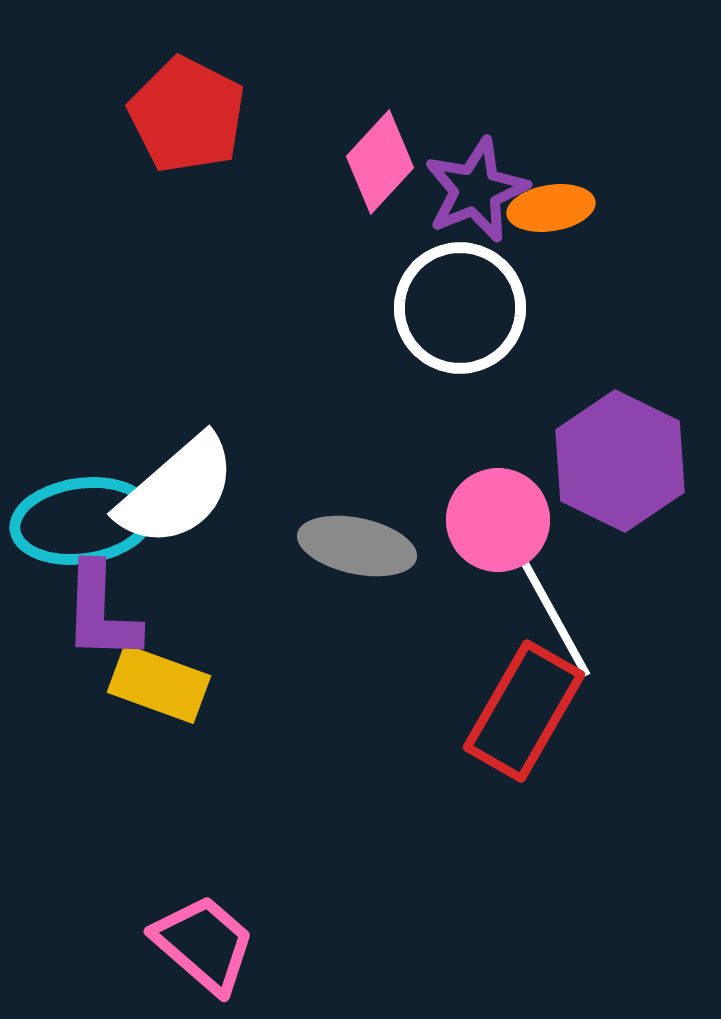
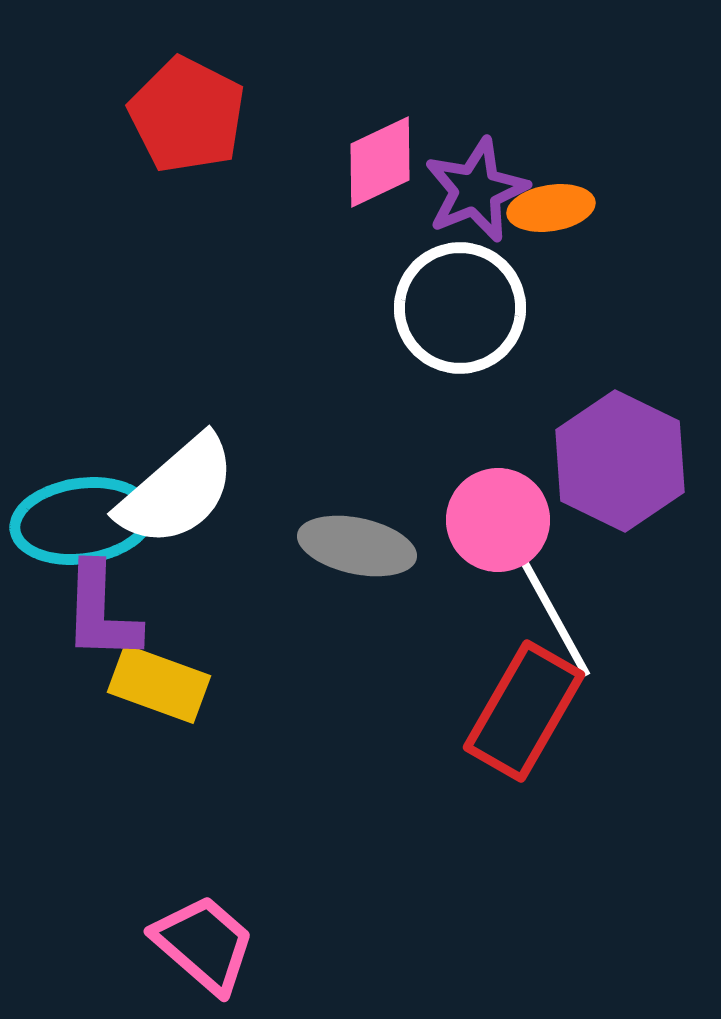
pink diamond: rotated 22 degrees clockwise
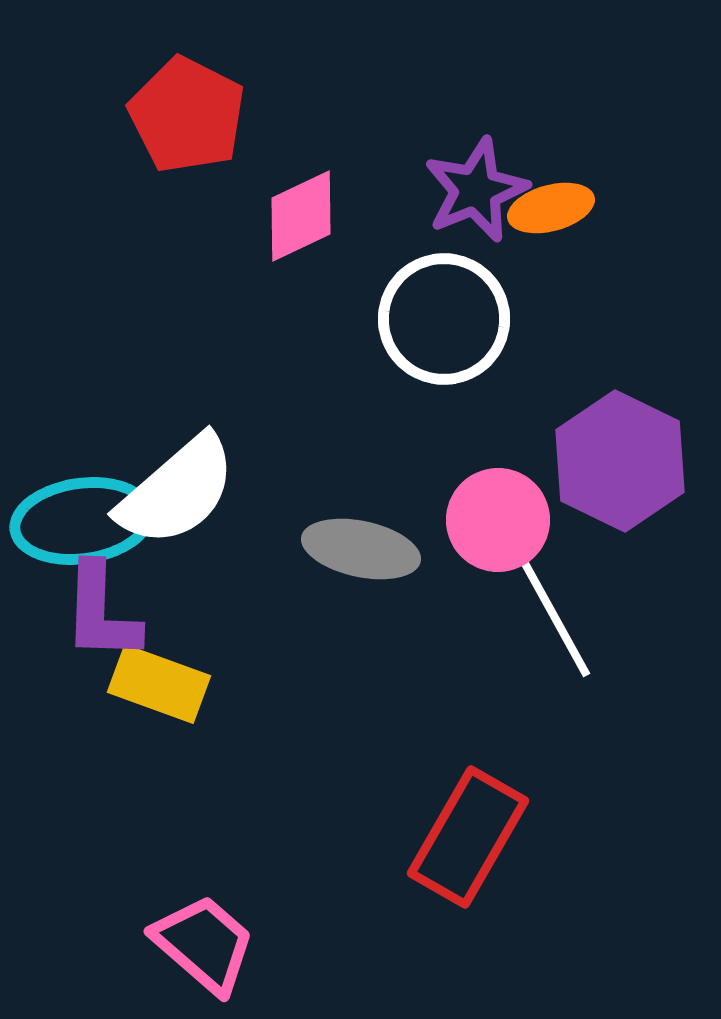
pink diamond: moved 79 px left, 54 px down
orange ellipse: rotated 6 degrees counterclockwise
white circle: moved 16 px left, 11 px down
gray ellipse: moved 4 px right, 3 px down
red rectangle: moved 56 px left, 126 px down
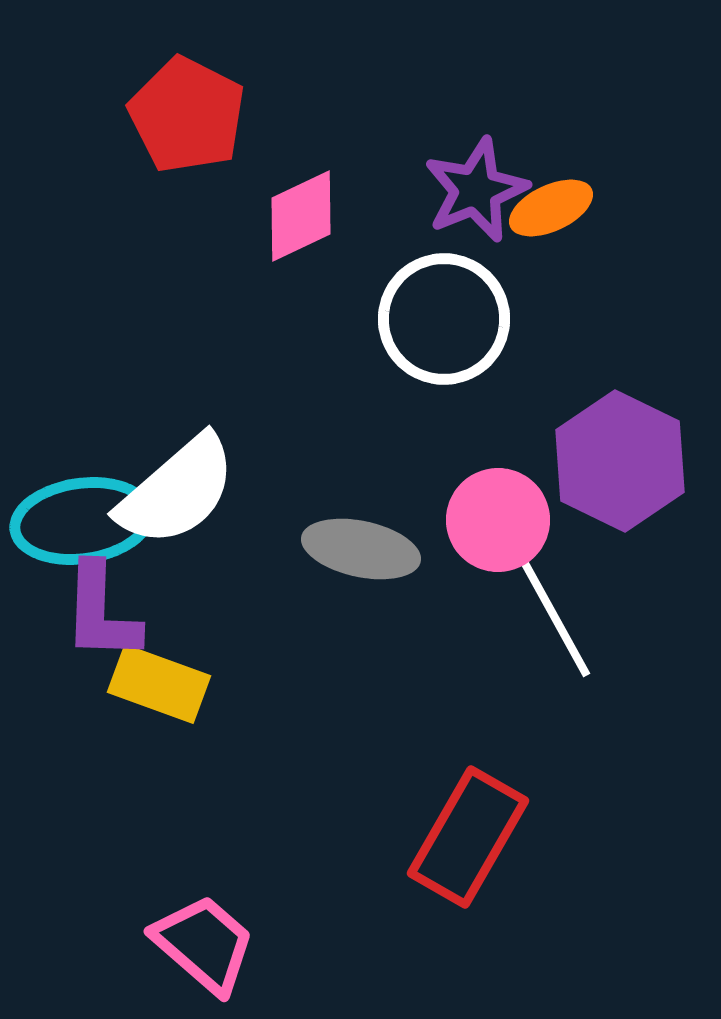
orange ellipse: rotated 10 degrees counterclockwise
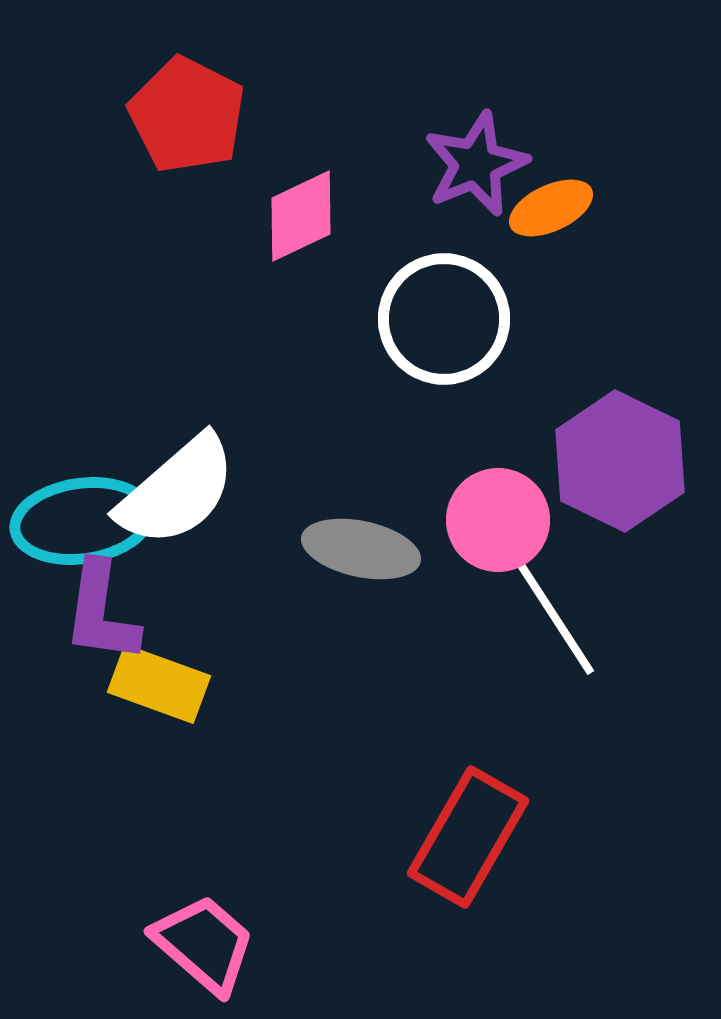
purple star: moved 26 px up
purple L-shape: rotated 6 degrees clockwise
white line: rotated 4 degrees counterclockwise
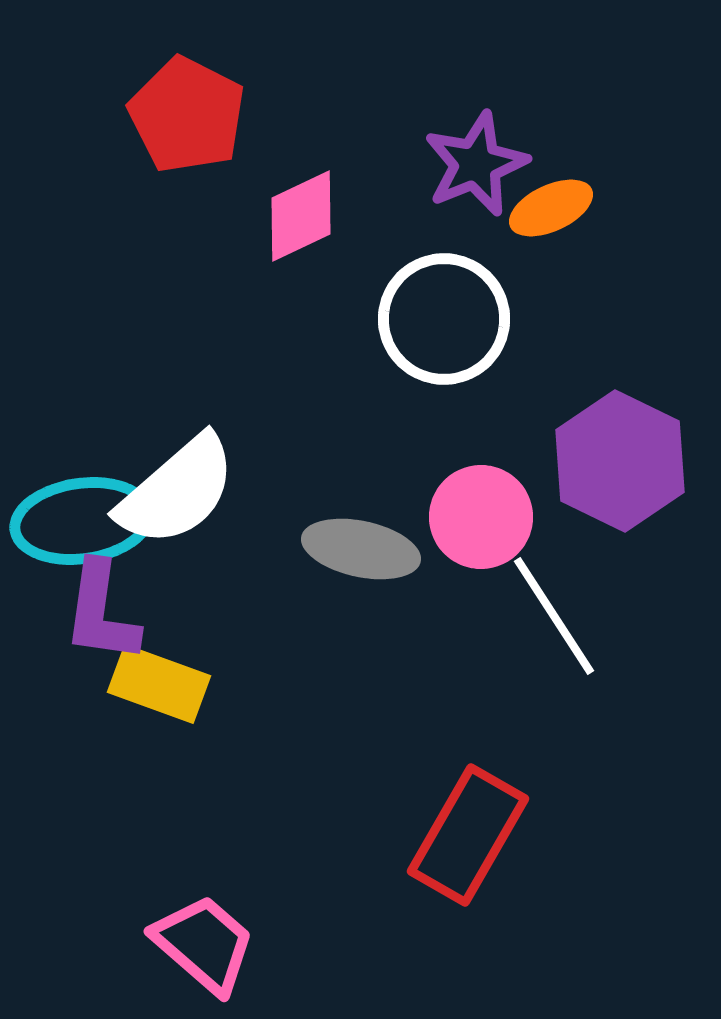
pink circle: moved 17 px left, 3 px up
red rectangle: moved 2 px up
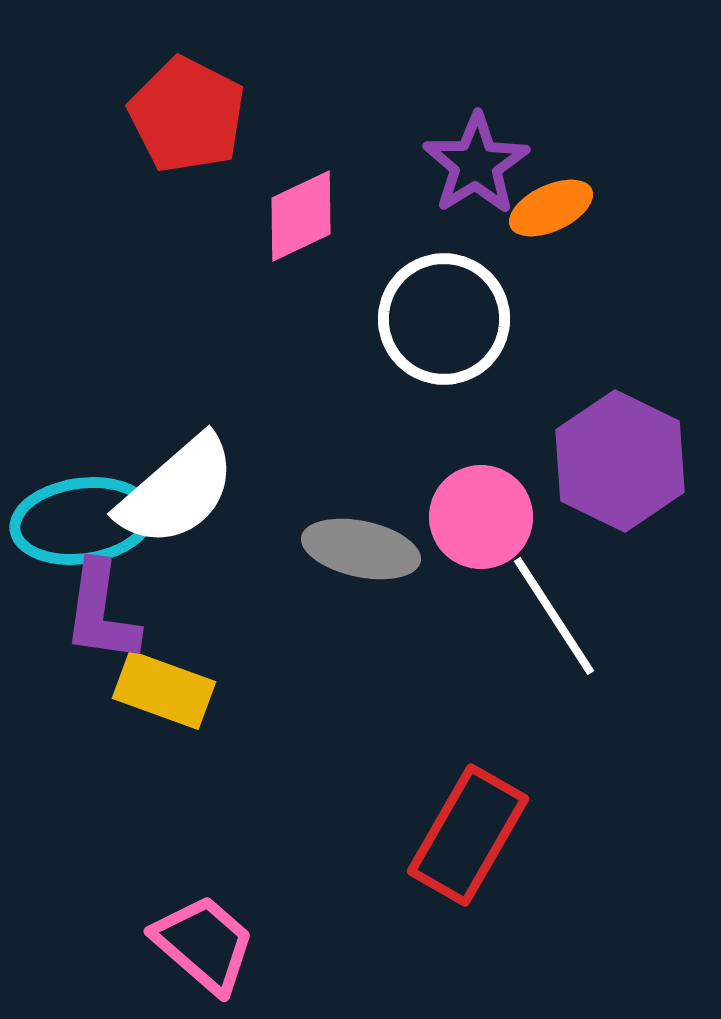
purple star: rotated 10 degrees counterclockwise
yellow rectangle: moved 5 px right, 6 px down
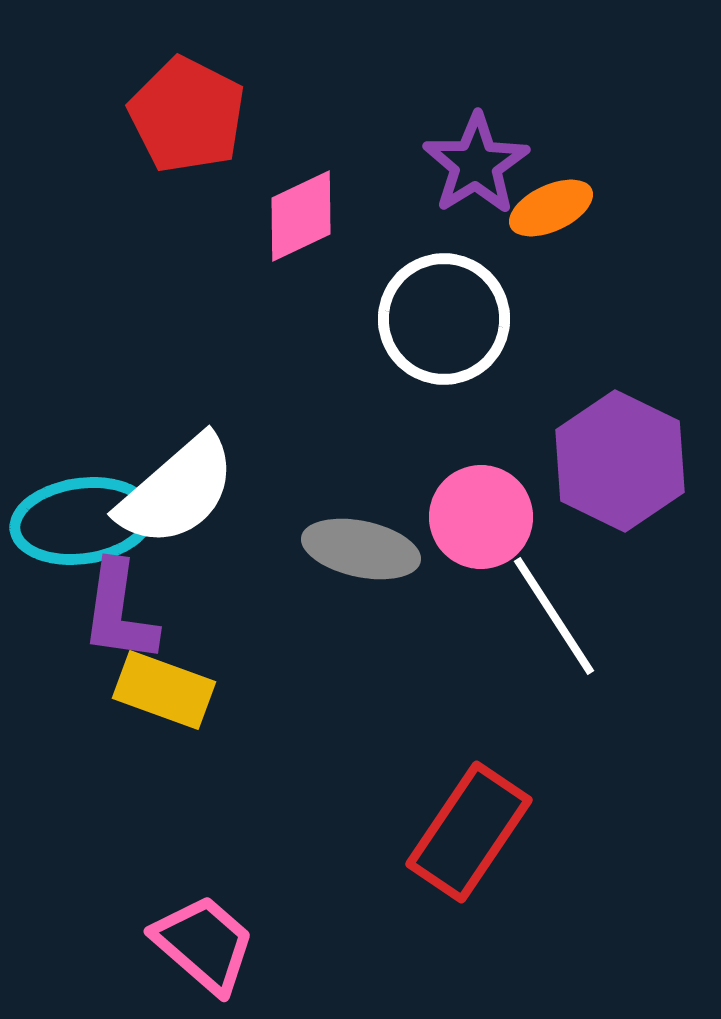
purple L-shape: moved 18 px right
red rectangle: moved 1 px right, 3 px up; rotated 4 degrees clockwise
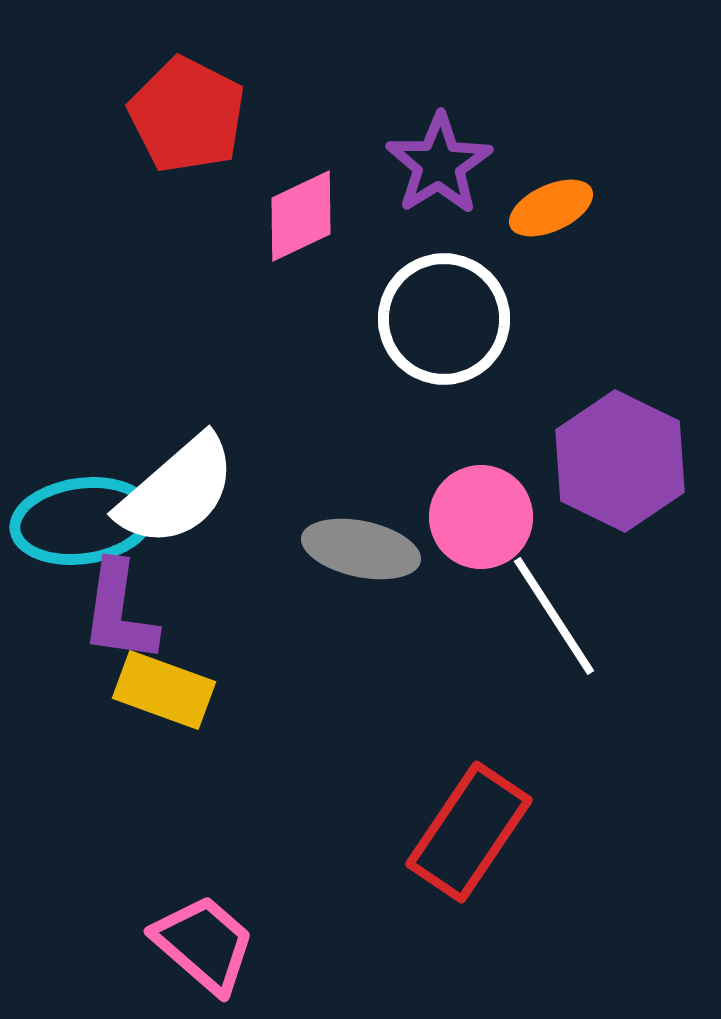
purple star: moved 37 px left
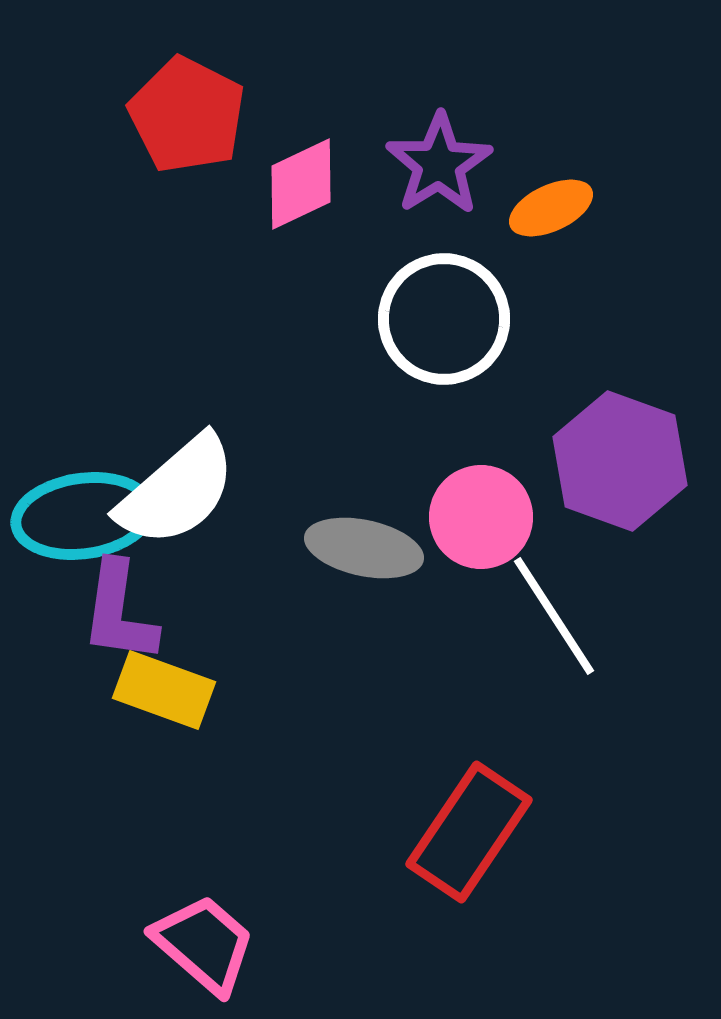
pink diamond: moved 32 px up
purple hexagon: rotated 6 degrees counterclockwise
cyan ellipse: moved 1 px right, 5 px up
gray ellipse: moved 3 px right, 1 px up
